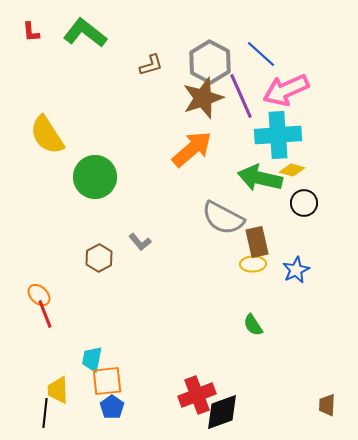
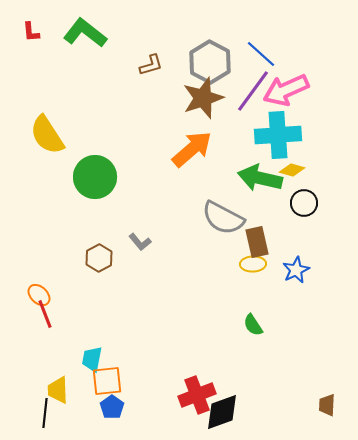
purple line: moved 12 px right, 5 px up; rotated 60 degrees clockwise
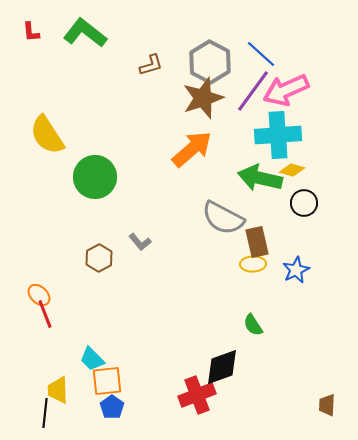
cyan trapezoid: rotated 56 degrees counterclockwise
black diamond: moved 45 px up
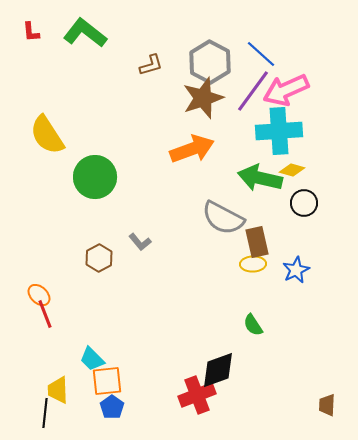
cyan cross: moved 1 px right, 4 px up
orange arrow: rotated 21 degrees clockwise
black diamond: moved 4 px left, 3 px down
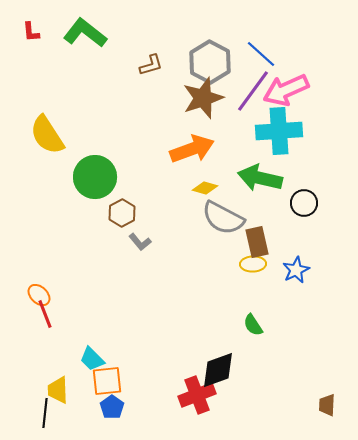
yellow diamond: moved 87 px left, 18 px down
brown hexagon: moved 23 px right, 45 px up
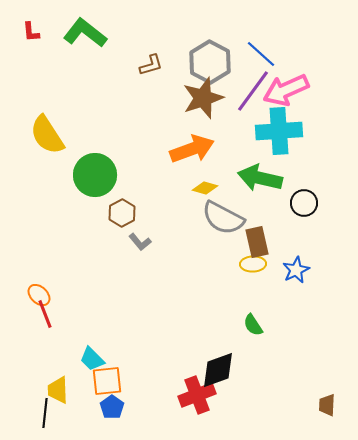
green circle: moved 2 px up
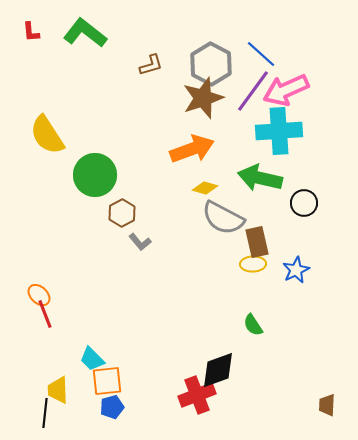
gray hexagon: moved 1 px right, 2 px down
blue pentagon: rotated 20 degrees clockwise
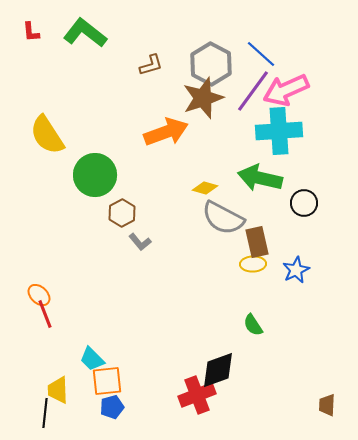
orange arrow: moved 26 px left, 17 px up
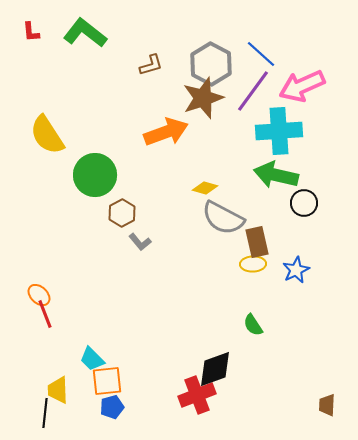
pink arrow: moved 16 px right, 4 px up
green arrow: moved 16 px right, 3 px up
black diamond: moved 3 px left, 1 px up
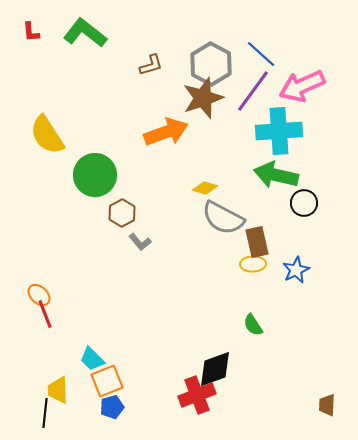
orange square: rotated 16 degrees counterclockwise
